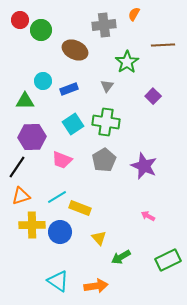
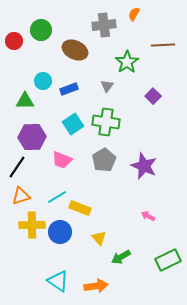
red circle: moved 6 px left, 21 px down
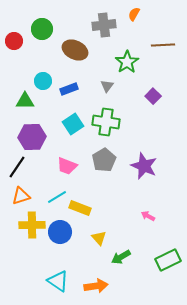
green circle: moved 1 px right, 1 px up
pink trapezoid: moved 5 px right, 6 px down
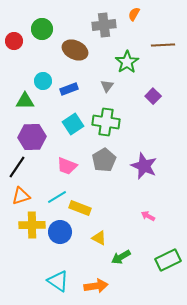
yellow triangle: rotated 21 degrees counterclockwise
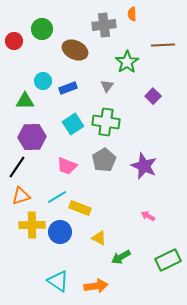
orange semicircle: moved 2 px left; rotated 32 degrees counterclockwise
blue rectangle: moved 1 px left, 1 px up
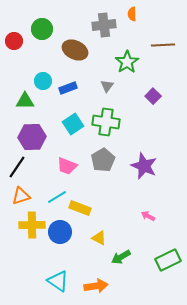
gray pentagon: moved 1 px left
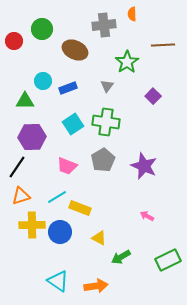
pink arrow: moved 1 px left
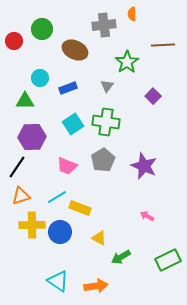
cyan circle: moved 3 px left, 3 px up
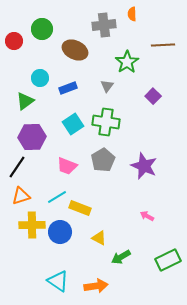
green triangle: rotated 36 degrees counterclockwise
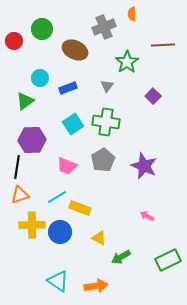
gray cross: moved 2 px down; rotated 15 degrees counterclockwise
purple hexagon: moved 3 px down
black line: rotated 25 degrees counterclockwise
orange triangle: moved 1 px left, 1 px up
